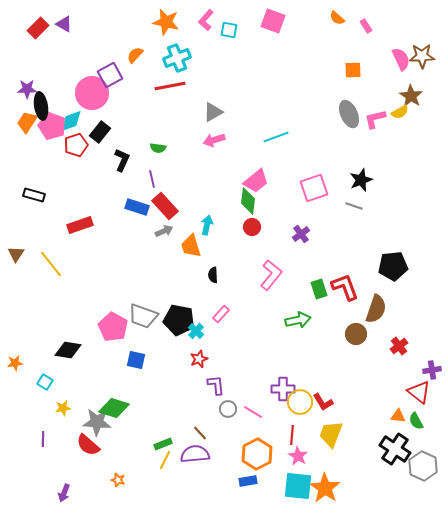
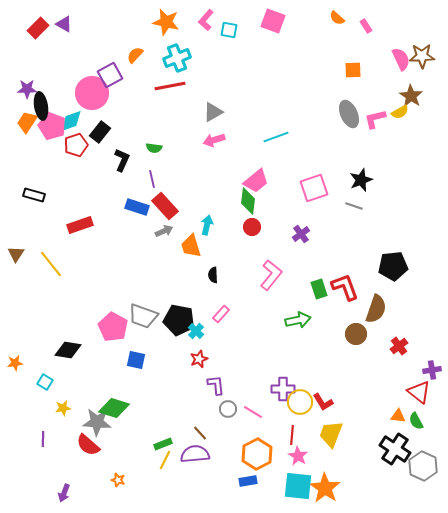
green semicircle at (158, 148): moved 4 px left
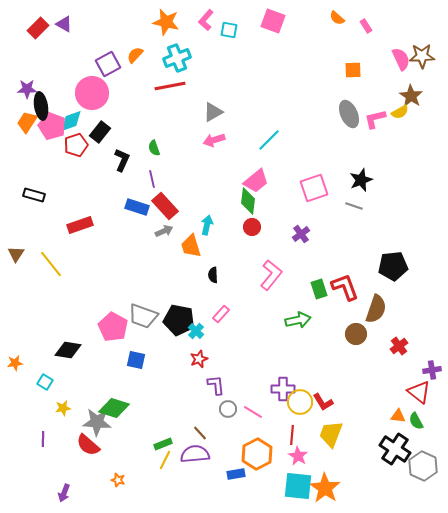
purple square at (110, 75): moved 2 px left, 11 px up
cyan line at (276, 137): moved 7 px left, 3 px down; rotated 25 degrees counterclockwise
green semicircle at (154, 148): rotated 63 degrees clockwise
blue rectangle at (248, 481): moved 12 px left, 7 px up
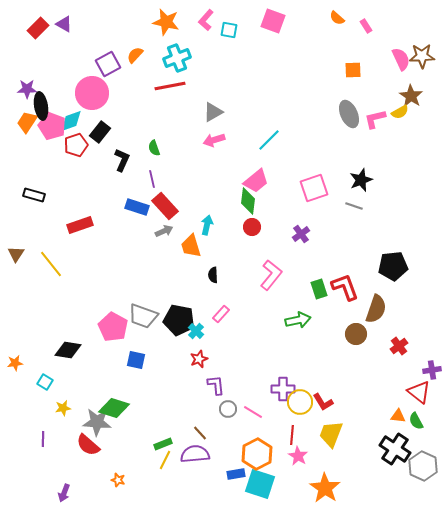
cyan square at (298, 486): moved 38 px left, 2 px up; rotated 12 degrees clockwise
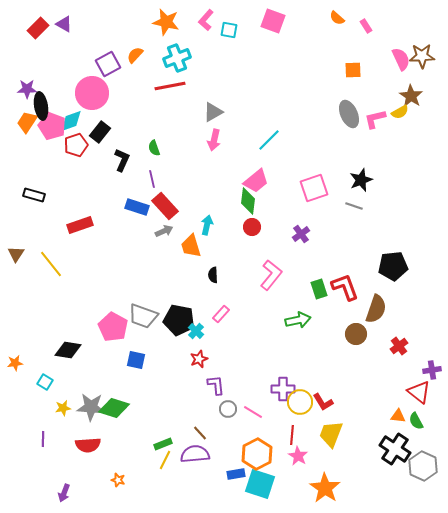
pink arrow at (214, 140): rotated 60 degrees counterclockwise
gray star at (97, 422): moved 6 px left, 15 px up
red semicircle at (88, 445): rotated 45 degrees counterclockwise
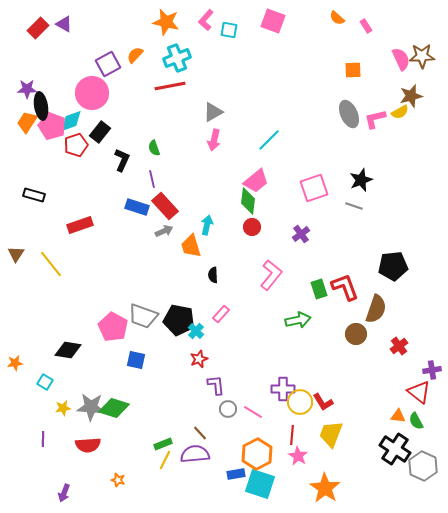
brown star at (411, 96): rotated 25 degrees clockwise
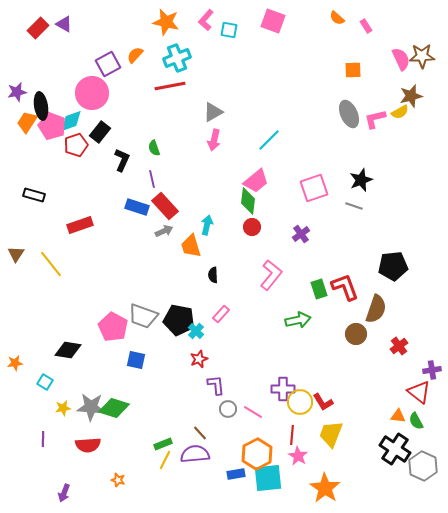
purple star at (27, 89): moved 10 px left, 3 px down; rotated 12 degrees counterclockwise
cyan square at (260, 484): moved 8 px right, 6 px up; rotated 24 degrees counterclockwise
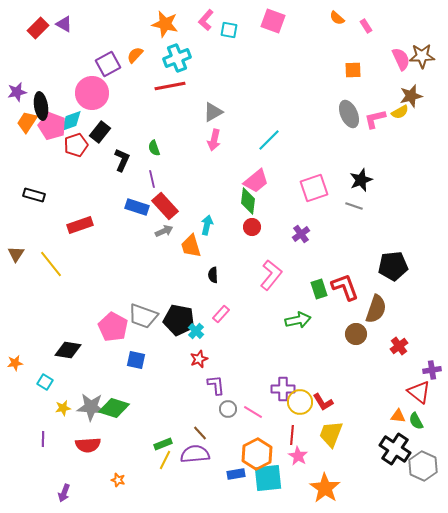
orange star at (166, 22): moved 1 px left, 2 px down
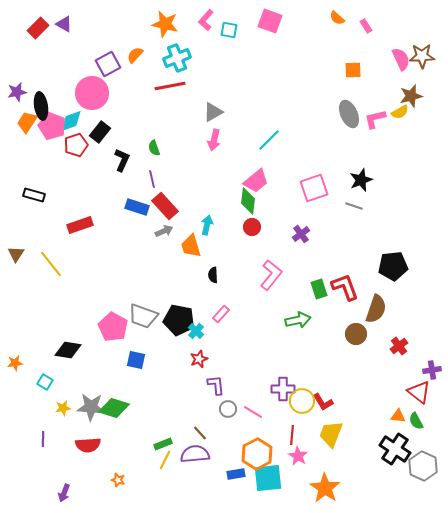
pink square at (273, 21): moved 3 px left
yellow circle at (300, 402): moved 2 px right, 1 px up
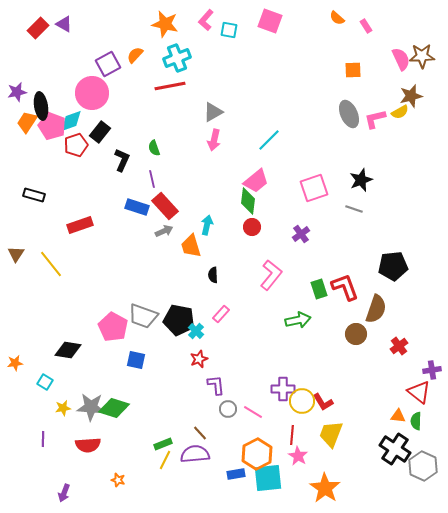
gray line at (354, 206): moved 3 px down
green semicircle at (416, 421): rotated 30 degrees clockwise
